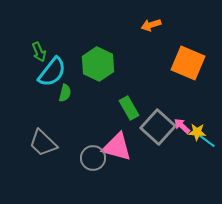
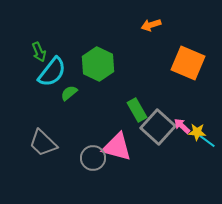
green semicircle: moved 4 px right; rotated 144 degrees counterclockwise
green rectangle: moved 8 px right, 2 px down
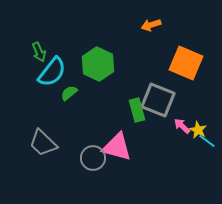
orange square: moved 2 px left
green rectangle: rotated 15 degrees clockwise
gray square: moved 27 px up; rotated 20 degrees counterclockwise
yellow star: moved 1 px right, 2 px up; rotated 24 degrees clockwise
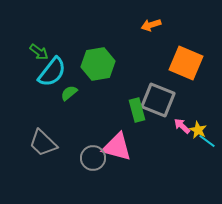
green arrow: rotated 30 degrees counterclockwise
green hexagon: rotated 24 degrees clockwise
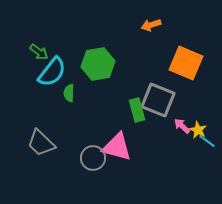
green semicircle: rotated 48 degrees counterclockwise
gray trapezoid: moved 2 px left
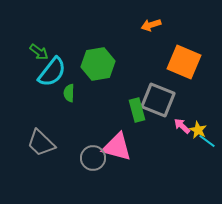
orange square: moved 2 px left, 1 px up
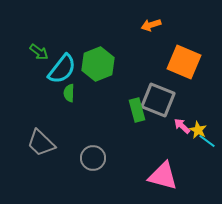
green hexagon: rotated 12 degrees counterclockwise
cyan semicircle: moved 10 px right, 3 px up
pink triangle: moved 46 px right, 29 px down
